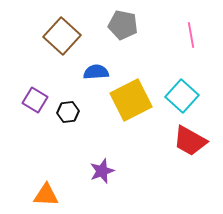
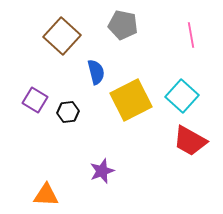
blue semicircle: rotated 80 degrees clockwise
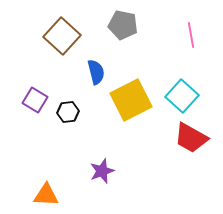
red trapezoid: moved 1 px right, 3 px up
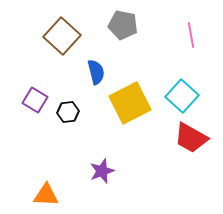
yellow square: moved 1 px left, 3 px down
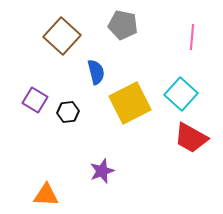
pink line: moved 1 px right, 2 px down; rotated 15 degrees clockwise
cyan square: moved 1 px left, 2 px up
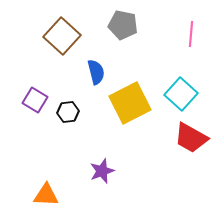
pink line: moved 1 px left, 3 px up
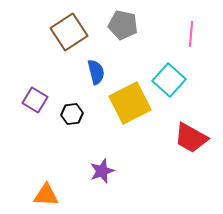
brown square: moved 7 px right, 4 px up; rotated 15 degrees clockwise
cyan square: moved 12 px left, 14 px up
black hexagon: moved 4 px right, 2 px down
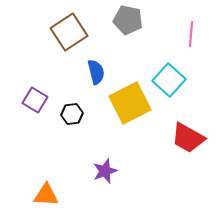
gray pentagon: moved 5 px right, 5 px up
red trapezoid: moved 3 px left
purple star: moved 3 px right
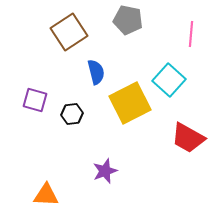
purple square: rotated 15 degrees counterclockwise
